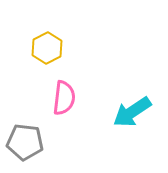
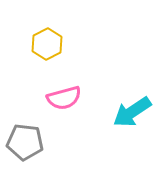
yellow hexagon: moved 4 px up
pink semicircle: rotated 68 degrees clockwise
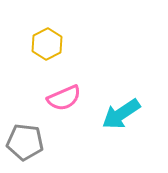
pink semicircle: rotated 8 degrees counterclockwise
cyan arrow: moved 11 px left, 2 px down
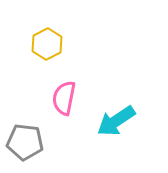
pink semicircle: rotated 124 degrees clockwise
cyan arrow: moved 5 px left, 7 px down
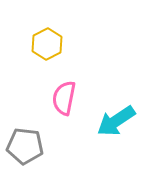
gray pentagon: moved 4 px down
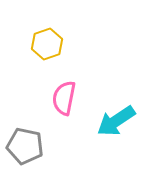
yellow hexagon: rotated 8 degrees clockwise
gray pentagon: rotated 6 degrees clockwise
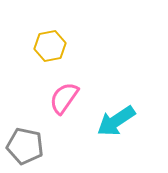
yellow hexagon: moved 3 px right, 2 px down; rotated 8 degrees clockwise
pink semicircle: rotated 24 degrees clockwise
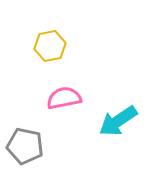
pink semicircle: rotated 44 degrees clockwise
cyan arrow: moved 2 px right
